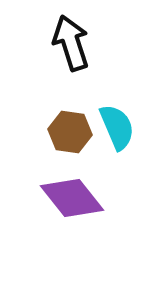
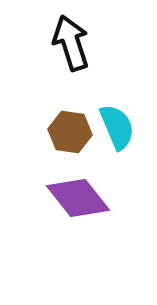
purple diamond: moved 6 px right
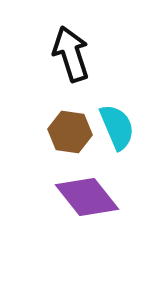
black arrow: moved 11 px down
purple diamond: moved 9 px right, 1 px up
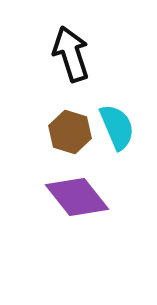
brown hexagon: rotated 9 degrees clockwise
purple diamond: moved 10 px left
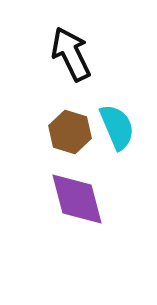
black arrow: rotated 8 degrees counterclockwise
purple diamond: moved 2 px down; rotated 24 degrees clockwise
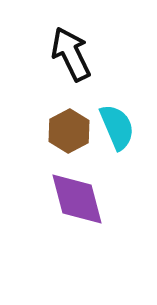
brown hexagon: moved 1 px left, 1 px up; rotated 15 degrees clockwise
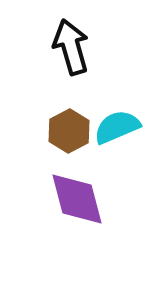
black arrow: moved 7 px up; rotated 10 degrees clockwise
cyan semicircle: rotated 90 degrees counterclockwise
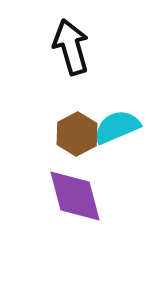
brown hexagon: moved 8 px right, 3 px down
purple diamond: moved 2 px left, 3 px up
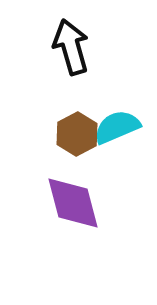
purple diamond: moved 2 px left, 7 px down
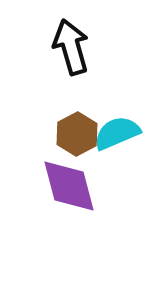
cyan semicircle: moved 6 px down
purple diamond: moved 4 px left, 17 px up
